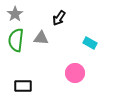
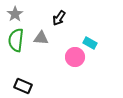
pink circle: moved 16 px up
black rectangle: rotated 24 degrees clockwise
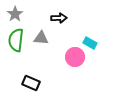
black arrow: rotated 126 degrees counterclockwise
black rectangle: moved 8 px right, 3 px up
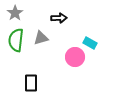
gray star: moved 1 px up
gray triangle: rotated 21 degrees counterclockwise
black rectangle: rotated 66 degrees clockwise
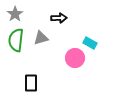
gray star: moved 1 px down
pink circle: moved 1 px down
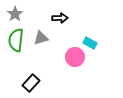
black arrow: moved 1 px right
pink circle: moved 1 px up
black rectangle: rotated 42 degrees clockwise
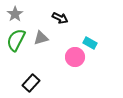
black arrow: rotated 28 degrees clockwise
green semicircle: rotated 20 degrees clockwise
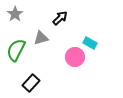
black arrow: rotated 70 degrees counterclockwise
green semicircle: moved 10 px down
